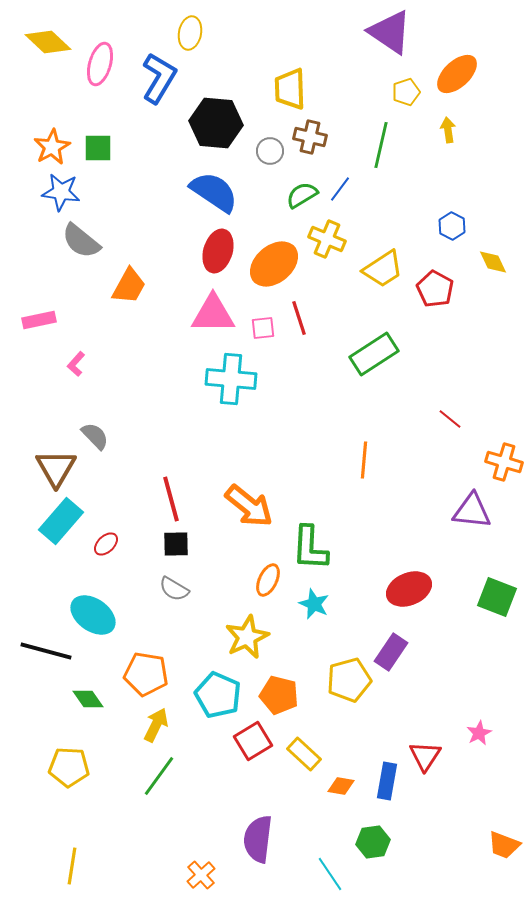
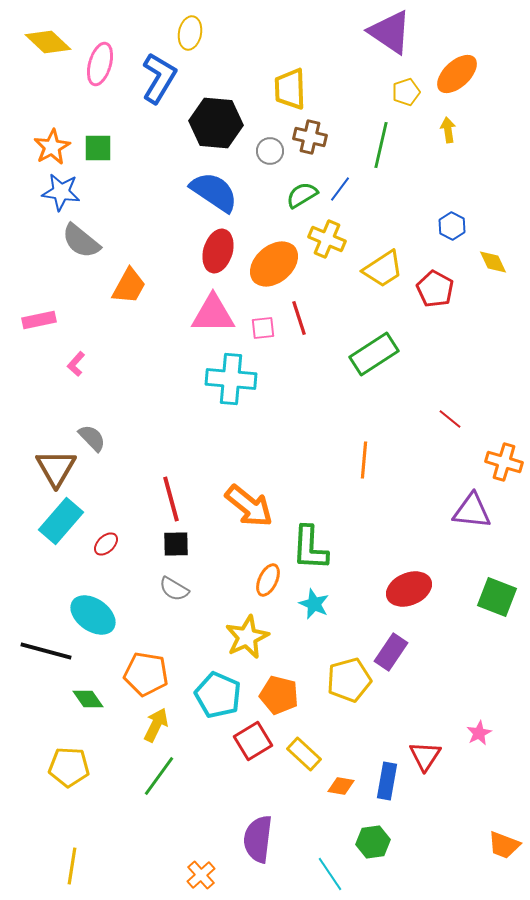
gray semicircle at (95, 436): moved 3 px left, 2 px down
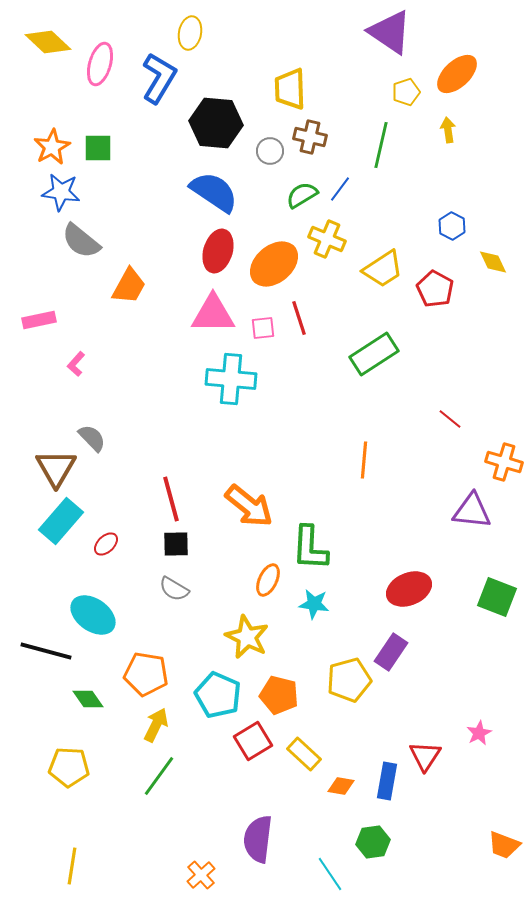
cyan star at (314, 604): rotated 16 degrees counterclockwise
yellow star at (247, 637): rotated 21 degrees counterclockwise
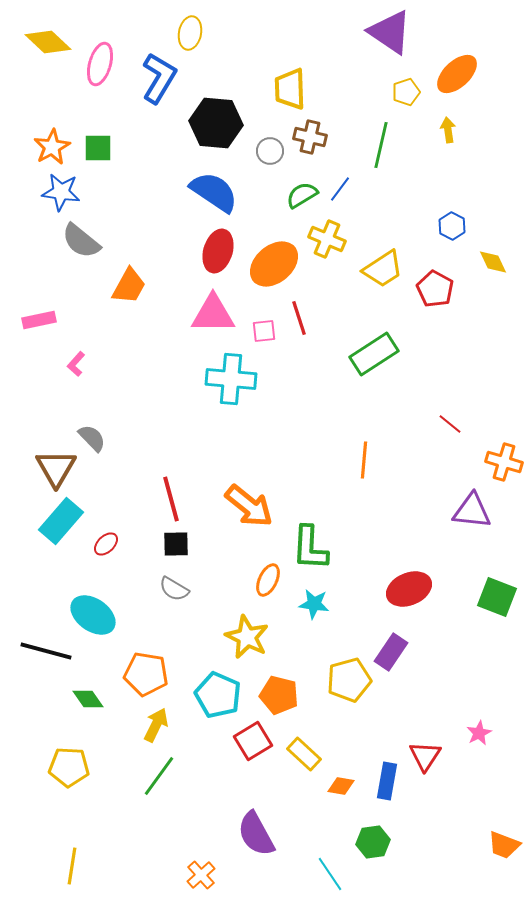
pink square at (263, 328): moved 1 px right, 3 px down
red line at (450, 419): moved 5 px down
purple semicircle at (258, 839): moved 2 px left, 5 px up; rotated 36 degrees counterclockwise
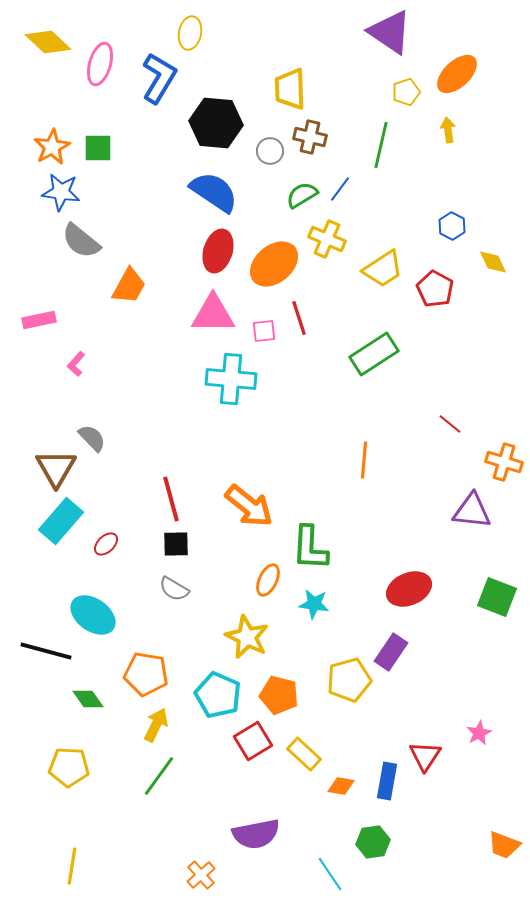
purple semicircle at (256, 834): rotated 72 degrees counterclockwise
